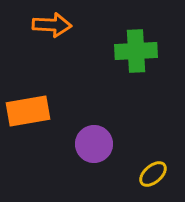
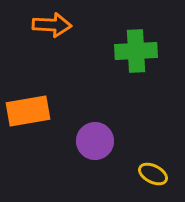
purple circle: moved 1 px right, 3 px up
yellow ellipse: rotated 68 degrees clockwise
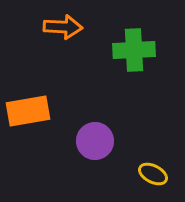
orange arrow: moved 11 px right, 2 px down
green cross: moved 2 px left, 1 px up
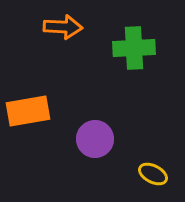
green cross: moved 2 px up
purple circle: moved 2 px up
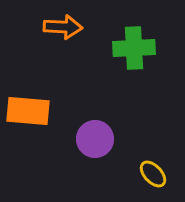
orange rectangle: rotated 15 degrees clockwise
yellow ellipse: rotated 20 degrees clockwise
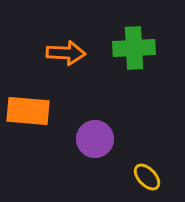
orange arrow: moved 3 px right, 26 px down
yellow ellipse: moved 6 px left, 3 px down
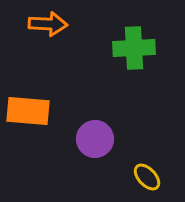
orange arrow: moved 18 px left, 29 px up
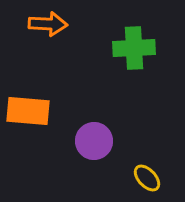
purple circle: moved 1 px left, 2 px down
yellow ellipse: moved 1 px down
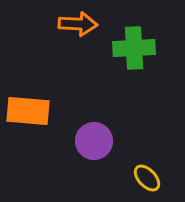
orange arrow: moved 30 px right
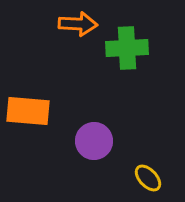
green cross: moved 7 px left
yellow ellipse: moved 1 px right
